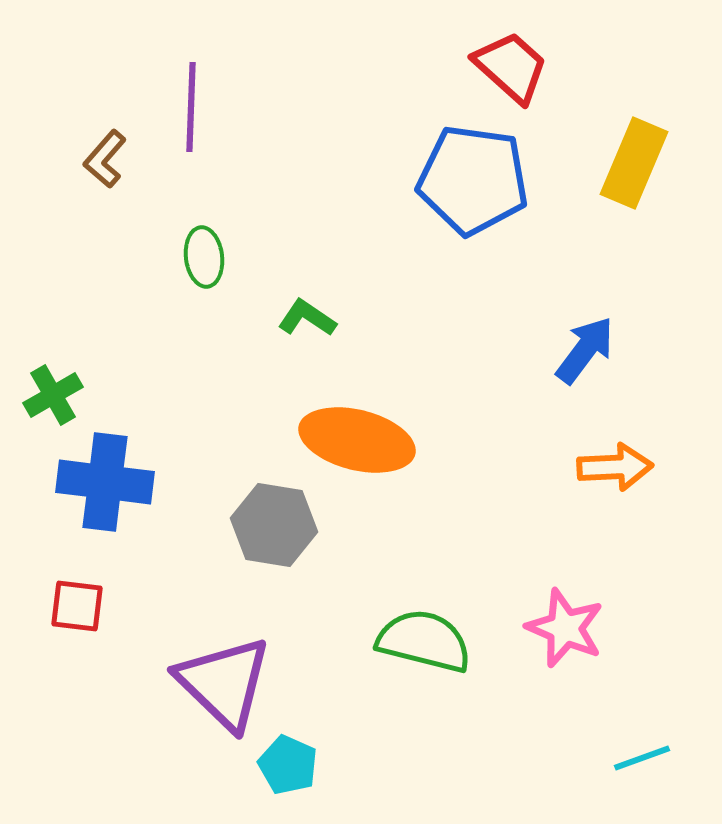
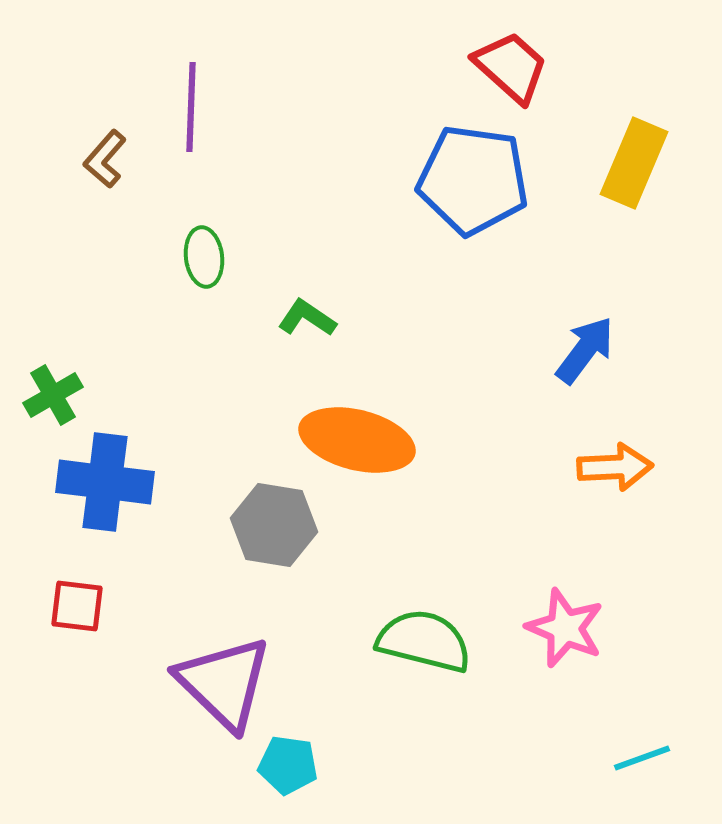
cyan pentagon: rotated 16 degrees counterclockwise
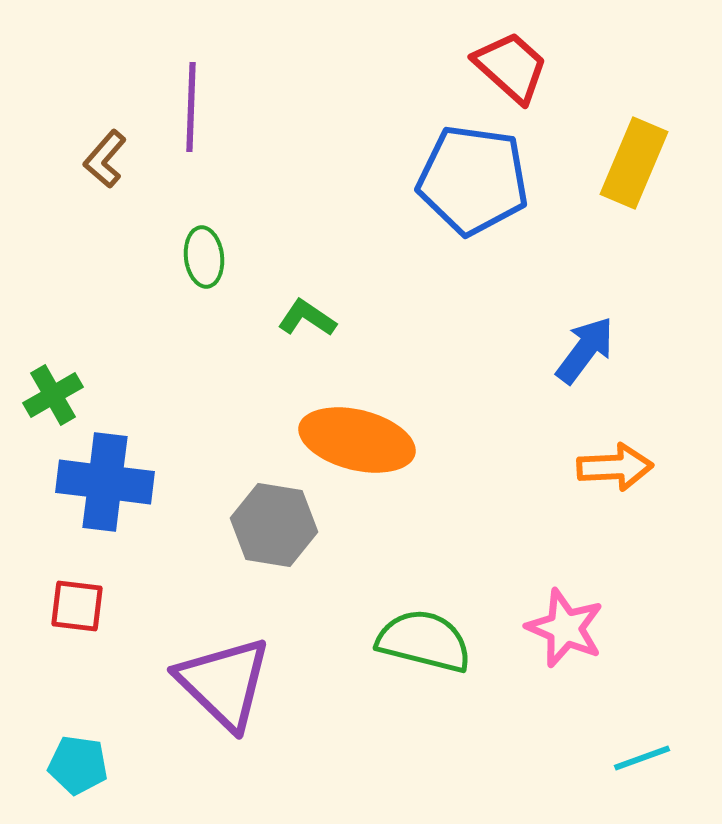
cyan pentagon: moved 210 px left
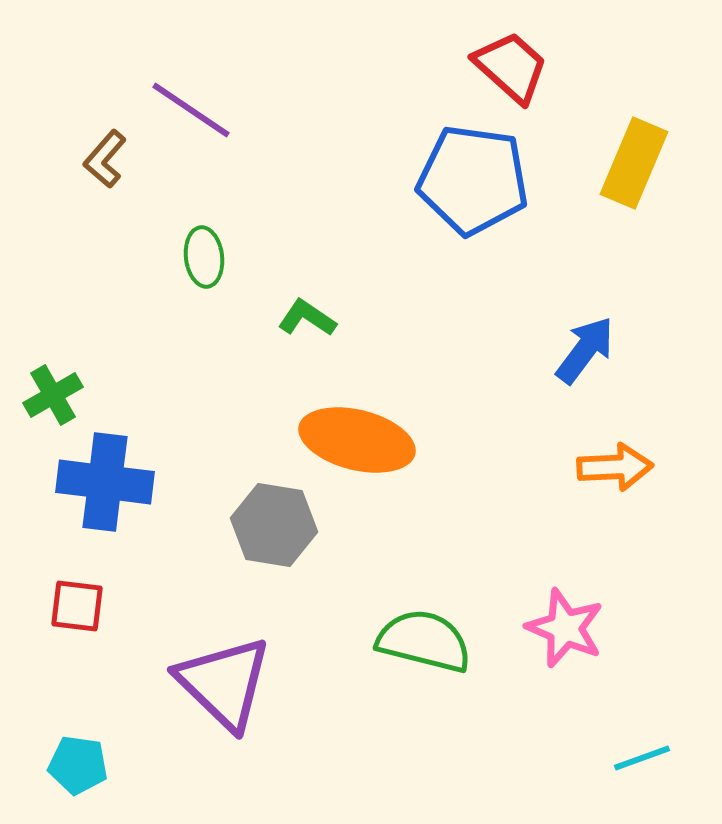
purple line: moved 3 px down; rotated 58 degrees counterclockwise
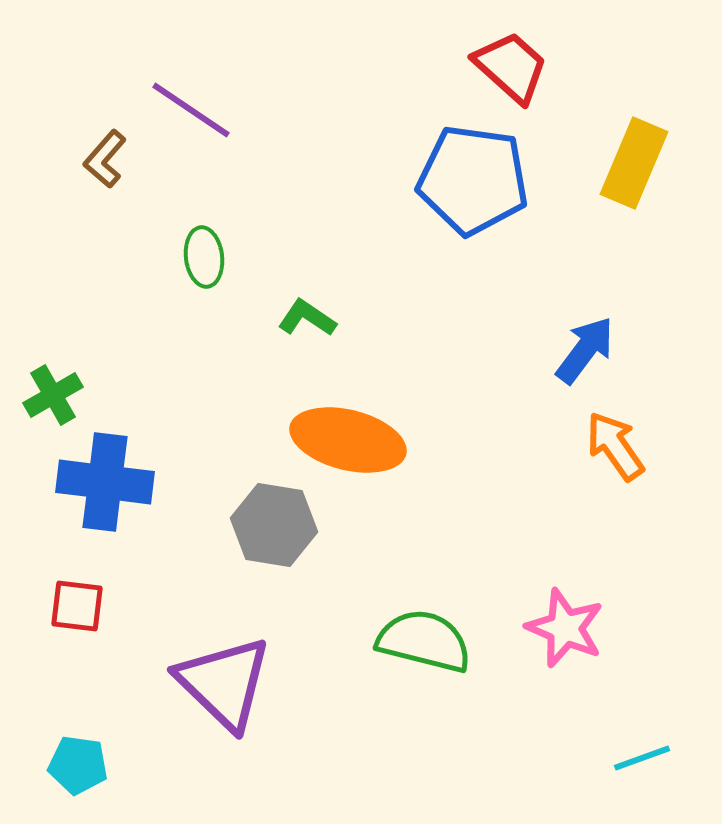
orange ellipse: moved 9 px left
orange arrow: moved 21 px up; rotated 122 degrees counterclockwise
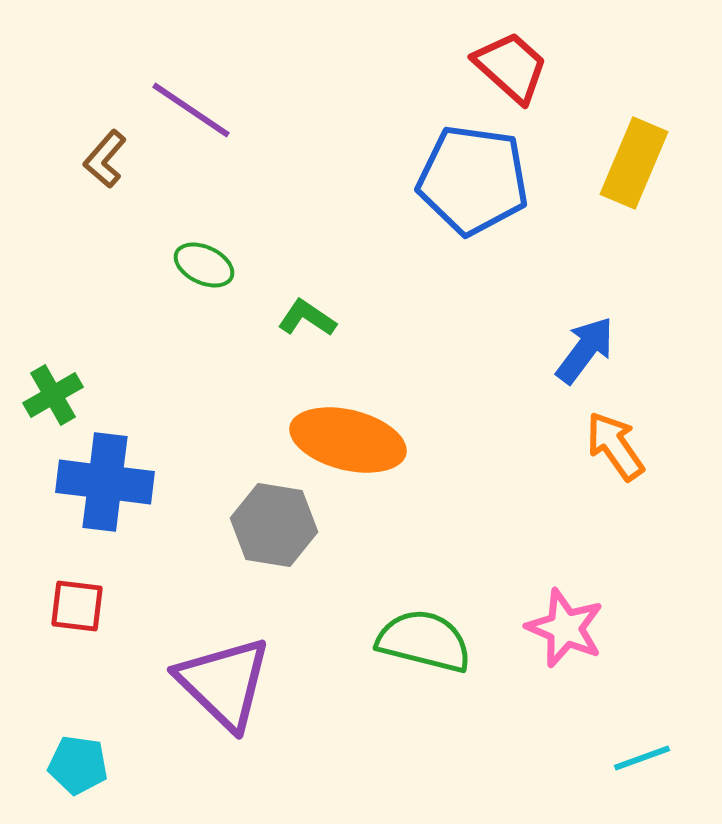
green ellipse: moved 8 px down; rotated 58 degrees counterclockwise
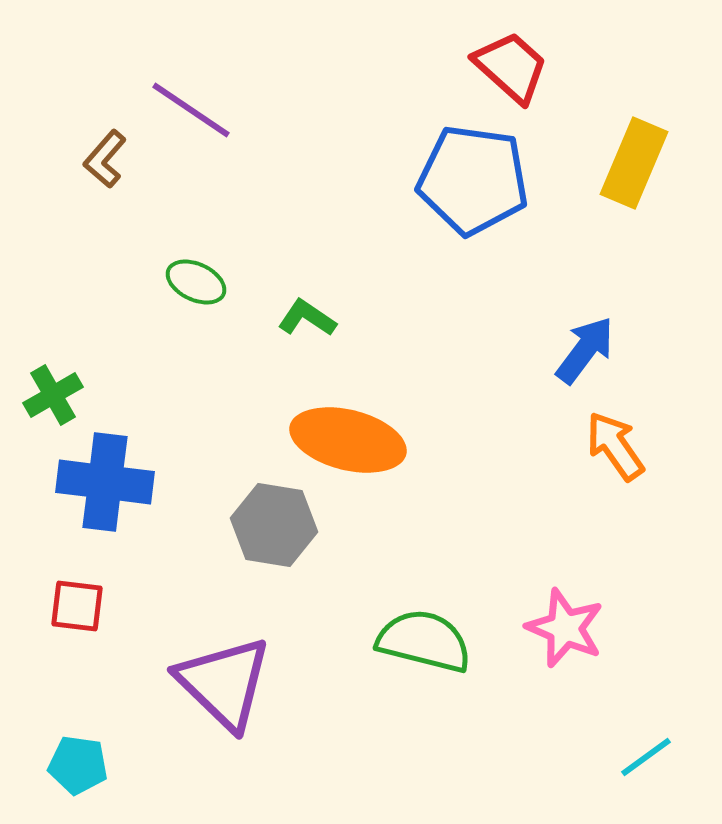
green ellipse: moved 8 px left, 17 px down
cyan line: moved 4 px right, 1 px up; rotated 16 degrees counterclockwise
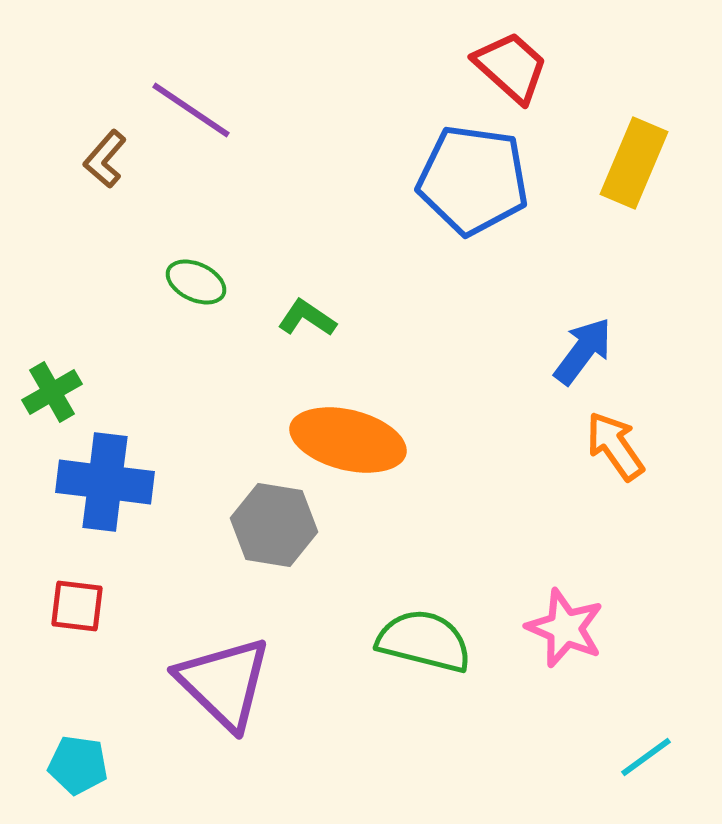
blue arrow: moved 2 px left, 1 px down
green cross: moved 1 px left, 3 px up
